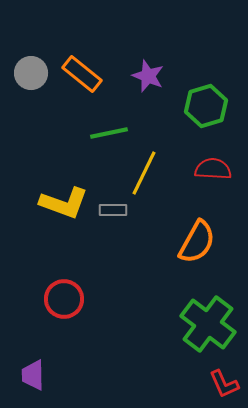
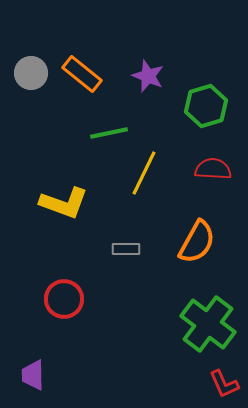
gray rectangle: moved 13 px right, 39 px down
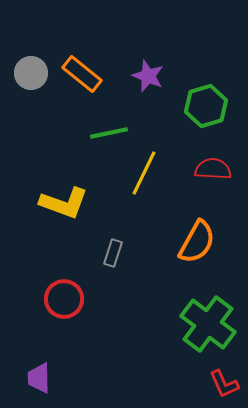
gray rectangle: moved 13 px left, 4 px down; rotated 72 degrees counterclockwise
purple trapezoid: moved 6 px right, 3 px down
